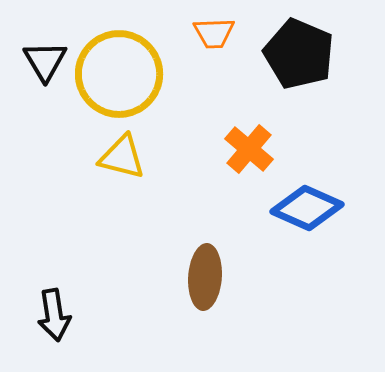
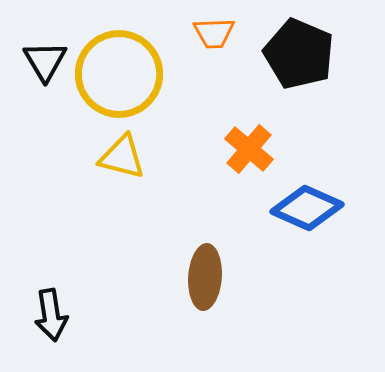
black arrow: moved 3 px left
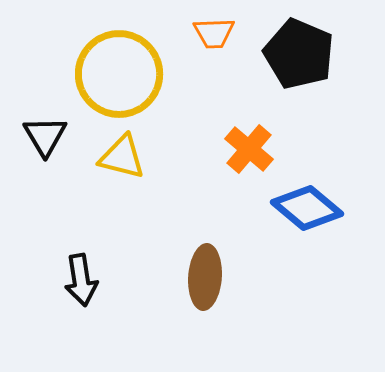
black triangle: moved 75 px down
blue diamond: rotated 16 degrees clockwise
black arrow: moved 30 px right, 35 px up
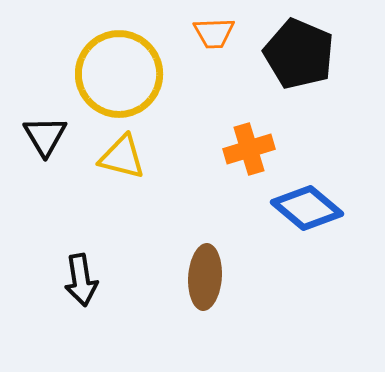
orange cross: rotated 33 degrees clockwise
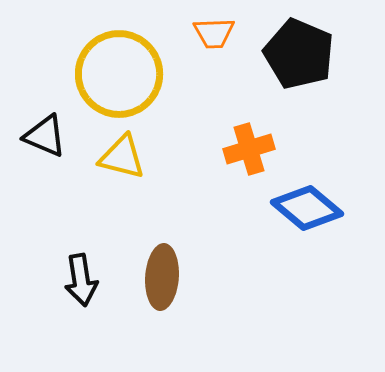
black triangle: rotated 36 degrees counterclockwise
brown ellipse: moved 43 px left
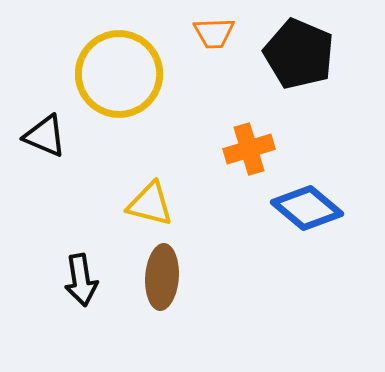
yellow triangle: moved 28 px right, 47 px down
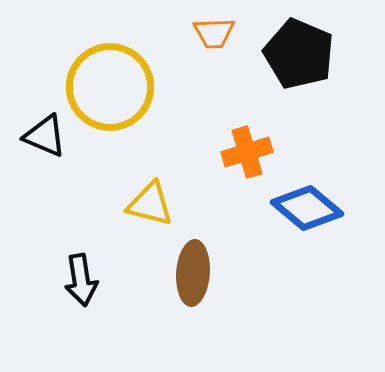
yellow circle: moved 9 px left, 13 px down
orange cross: moved 2 px left, 3 px down
brown ellipse: moved 31 px right, 4 px up
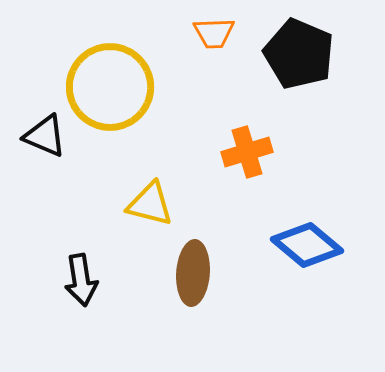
blue diamond: moved 37 px down
